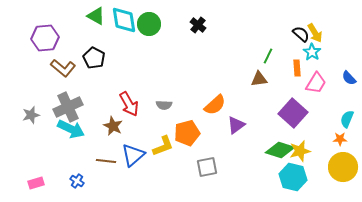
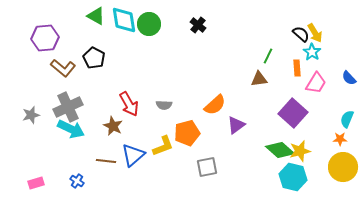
green diamond: rotated 24 degrees clockwise
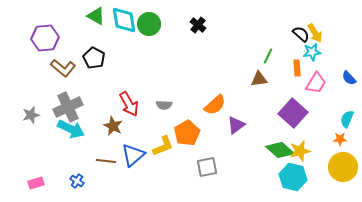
cyan star: rotated 30 degrees clockwise
orange pentagon: rotated 15 degrees counterclockwise
